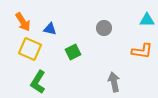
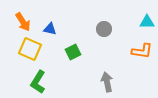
cyan triangle: moved 2 px down
gray circle: moved 1 px down
gray arrow: moved 7 px left
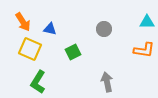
orange L-shape: moved 2 px right, 1 px up
